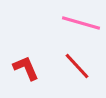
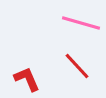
red L-shape: moved 1 px right, 11 px down
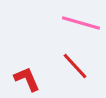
red line: moved 2 px left
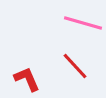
pink line: moved 2 px right
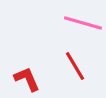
red line: rotated 12 degrees clockwise
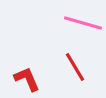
red line: moved 1 px down
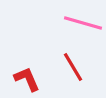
red line: moved 2 px left
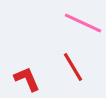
pink line: rotated 9 degrees clockwise
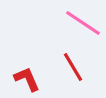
pink line: rotated 9 degrees clockwise
